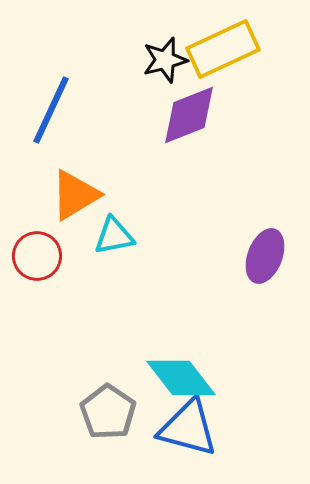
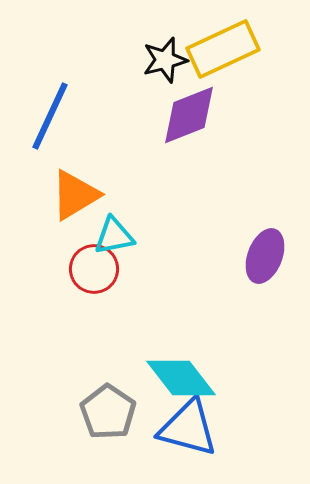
blue line: moved 1 px left, 6 px down
red circle: moved 57 px right, 13 px down
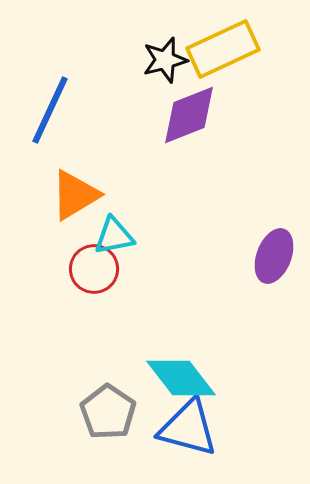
blue line: moved 6 px up
purple ellipse: moved 9 px right
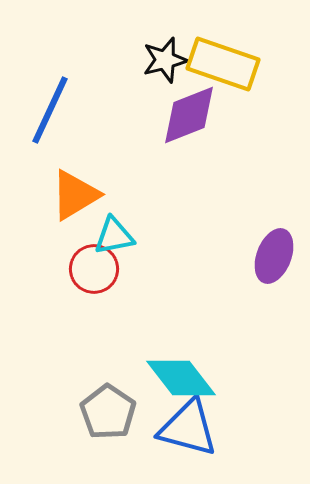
yellow rectangle: moved 15 px down; rotated 44 degrees clockwise
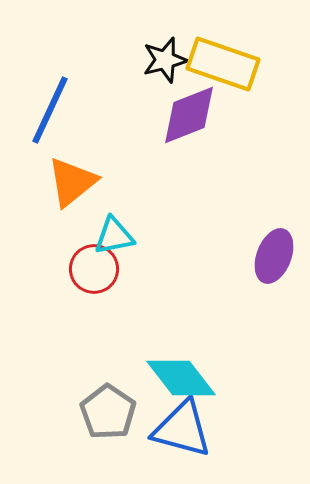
orange triangle: moved 3 px left, 13 px up; rotated 8 degrees counterclockwise
blue triangle: moved 6 px left, 1 px down
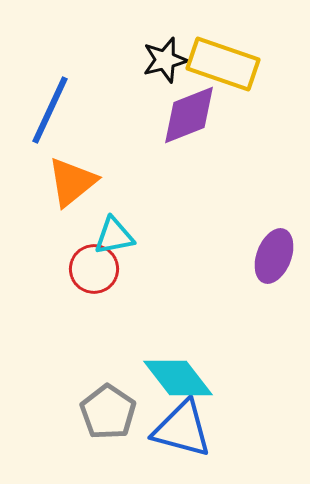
cyan diamond: moved 3 px left
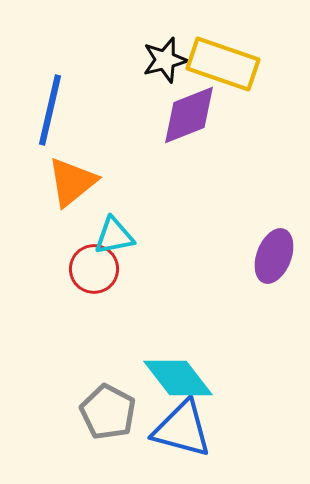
blue line: rotated 12 degrees counterclockwise
gray pentagon: rotated 6 degrees counterclockwise
